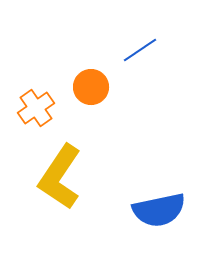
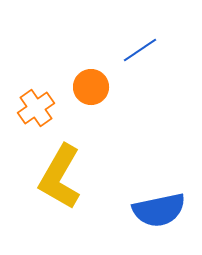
yellow L-shape: rotated 4 degrees counterclockwise
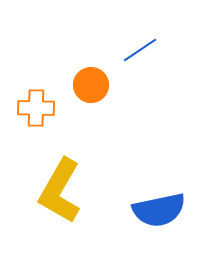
orange circle: moved 2 px up
orange cross: rotated 36 degrees clockwise
yellow L-shape: moved 14 px down
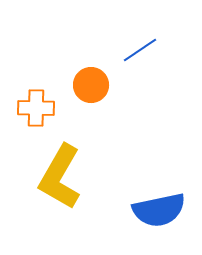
yellow L-shape: moved 14 px up
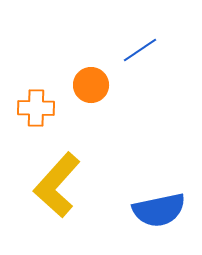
yellow L-shape: moved 3 px left, 8 px down; rotated 12 degrees clockwise
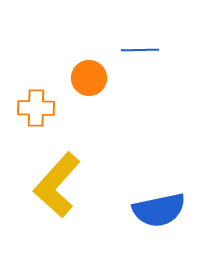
blue line: rotated 33 degrees clockwise
orange circle: moved 2 px left, 7 px up
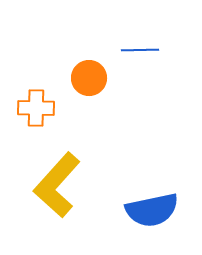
blue semicircle: moved 7 px left
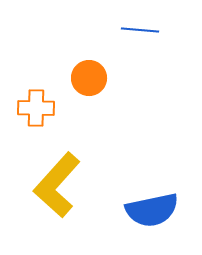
blue line: moved 20 px up; rotated 6 degrees clockwise
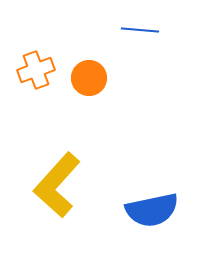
orange cross: moved 38 px up; rotated 21 degrees counterclockwise
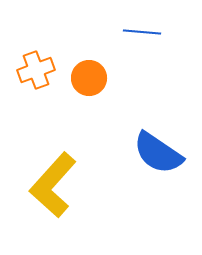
blue line: moved 2 px right, 2 px down
yellow L-shape: moved 4 px left
blue semicircle: moved 6 px right, 57 px up; rotated 46 degrees clockwise
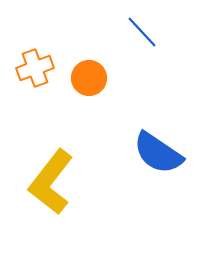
blue line: rotated 42 degrees clockwise
orange cross: moved 1 px left, 2 px up
yellow L-shape: moved 2 px left, 3 px up; rotated 4 degrees counterclockwise
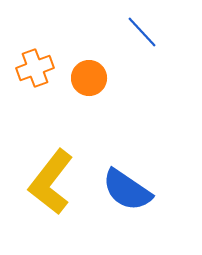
blue semicircle: moved 31 px left, 37 px down
